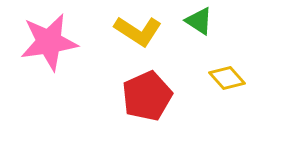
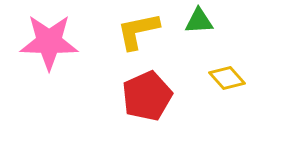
green triangle: rotated 36 degrees counterclockwise
yellow L-shape: rotated 135 degrees clockwise
pink star: rotated 10 degrees clockwise
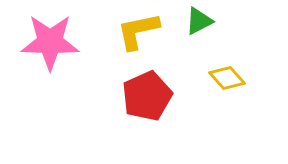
green triangle: rotated 24 degrees counterclockwise
pink star: moved 1 px right
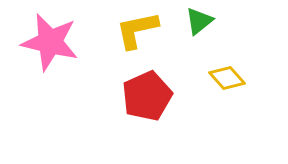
green triangle: rotated 12 degrees counterclockwise
yellow L-shape: moved 1 px left, 1 px up
pink star: rotated 12 degrees clockwise
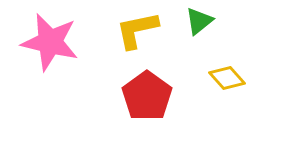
red pentagon: rotated 12 degrees counterclockwise
